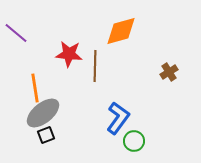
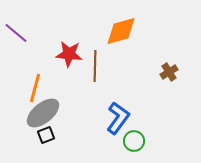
orange line: rotated 24 degrees clockwise
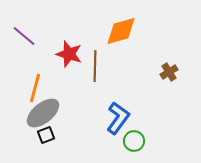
purple line: moved 8 px right, 3 px down
red star: rotated 12 degrees clockwise
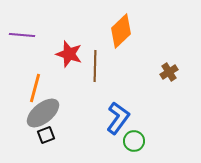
orange diamond: rotated 28 degrees counterclockwise
purple line: moved 2 px left, 1 px up; rotated 35 degrees counterclockwise
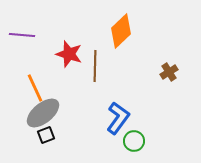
orange line: rotated 40 degrees counterclockwise
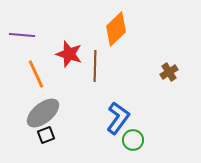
orange diamond: moved 5 px left, 2 px up
orange line: moved 1 px right, 14 px up
green circle: moved 1 px left, 1 px up
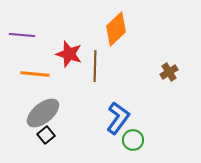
orange line: moved 1 px left; rotated 60 degrees counterclockwise
black square: rotated 18 degrees counterclockwise
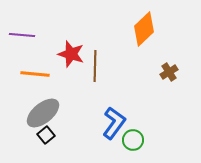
orange diamond: moved 28 px right
red star: moved 2 px right
blue L-shape: moved 4 px left, 5 px down
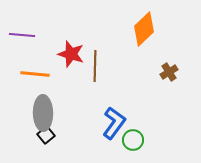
gray ellipse: rotated 52 degrees counterclockwise
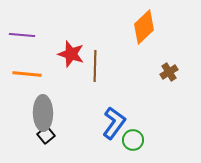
orange diamond: moved 2 px up
orange line: moved 8 px left
